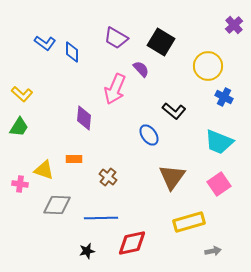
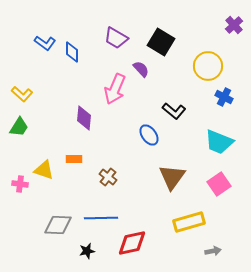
gray diamond: moved 1 px right, 20 px down
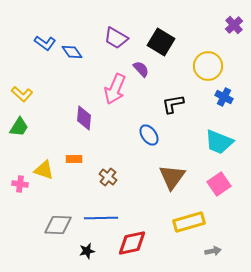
blue diamond: rotated 35 degrees counterclockwise
black L-shape: moved 1 px left, 7 px up; rotated 130 degrees clockwise
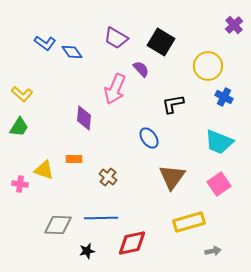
blue ellipse: moved 3 px down
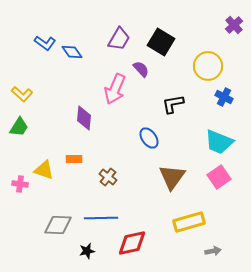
purple trapezoid: moved 3 px right, 1 px down; rotated 90 degrees counterclockwise
pink square: moved 7 px up
